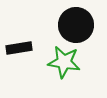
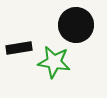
green star: moved 10 px left
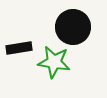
black circle: moved 3 px left, 2 px down
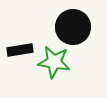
black rectangle: moved 1 px right, 2 px down
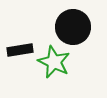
green star: rotated 16 degrees clockwise
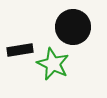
green star: moved 1 px left, 2 px down
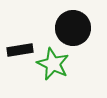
black circle: moved 1 px down
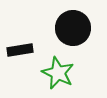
green star: moved 5 px right, 9 px down
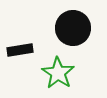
green star: rotated 8 degrees clockwise
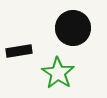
black rectangle: moved 1 px left, 1 px down
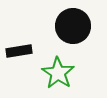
black circle: moved 2 px up
